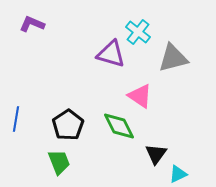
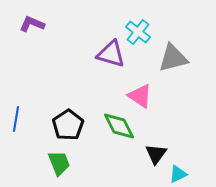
green trapezoid: moved 1 px down
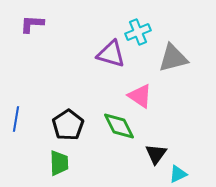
purple L-shape: rotated 20 degrees counterclockwise
cyan cross: rotated 30 degrees clockwise
green trapezoid: rotated 20 degrees clockwise
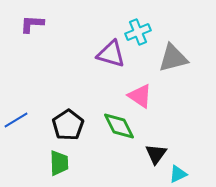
blue line: moved 1 px down; rotated 50 degrees clockwise
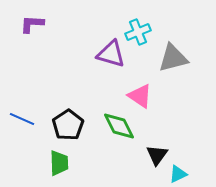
blue line: moved 6 px right, 1 px up; rotated 55 degrees clockwise
black triangle: moved 1 px right, 1 px down
